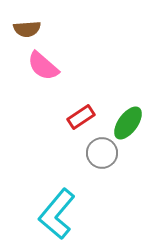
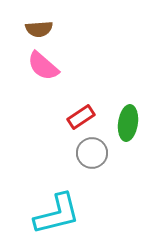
brown semicircle: moved 12 px right
green ellipse: rotated 28 degrees counterclockwise
gray circle: moved 10 px left
cyan L-shape: rotated 144 degrees counterclockwise
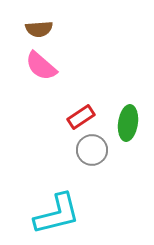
pink semicircle: moved 2 px left
gray circle: moved 3 px up
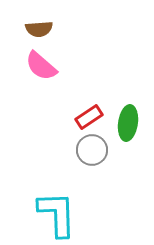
red rectangle: moved 8 px right
cyan L-shape: rotated 78 degrees counterclockwise
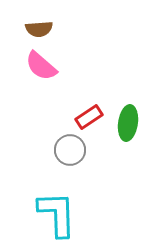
gray circle: moved 22 px left
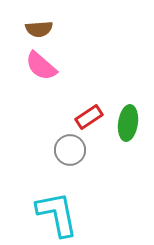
cyan L-shape: rotated 9 degrees counterclockwise
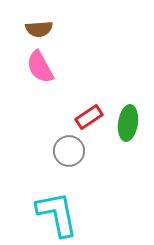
pink semicircle: moved 1 px left, 1 px down; rotated 20 degrees clockwise
gray circle: moved 1 px left, 1 px down
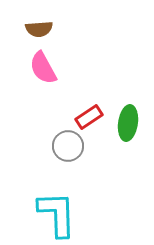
pink semicircle: moved 3 px right, 1 px down
gray circle: moved 1 px left, 5 px up
cyan L-shape: rotated 9 degrees clockwise
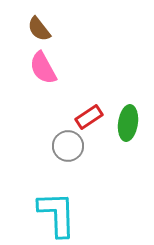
brown semicircle: rotated 56 degrees clockwise
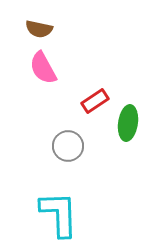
brown semicircle: rotated 40 degrees counterclockwise
red rectangle: moved 6 px right, 16 px up
cyan L-shape: moved 2 px right
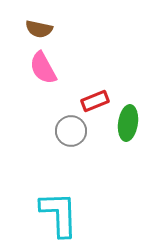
red rectangle: rotated 12 degrees clockwise
gray circle: moved 3 px right, 15 px up
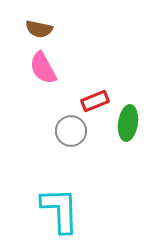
cyan L-shape: moved 1 px right, 4 px up
